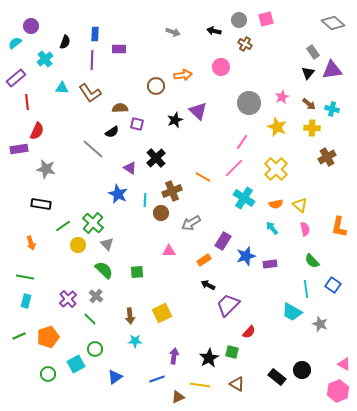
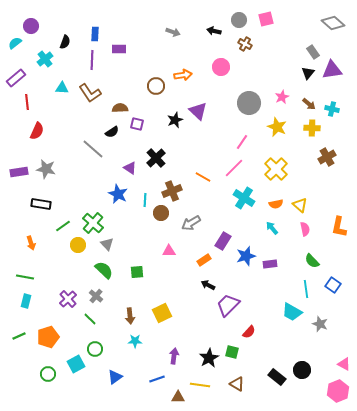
purple rectangle at (19, 149): moved 23 px down
brown triangle at (178, 397): rotated 24 degrees clockwise
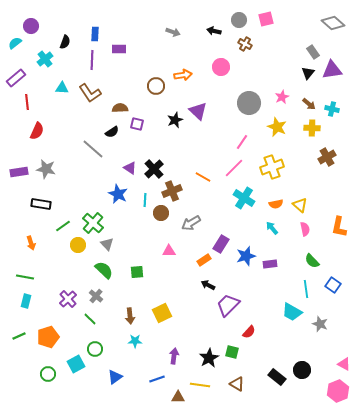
black cross at (156, 158): moved 2 px left, 11 px down
yellow cross at (276, 169): moved 4 px left, 2 px up; rotated 25 degrees clockwise
purple rectangle at (223, 241): moved 2 px left, 3 px down
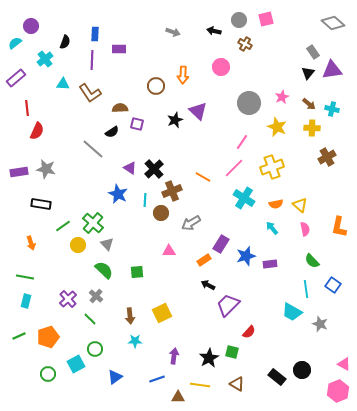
orange arrow at (183, 75): rotated 102 degrees clockwise
cyan triangle at (62, 88): moved 1 px right, 4 px up
red line at (27, 102): moved 6 px down
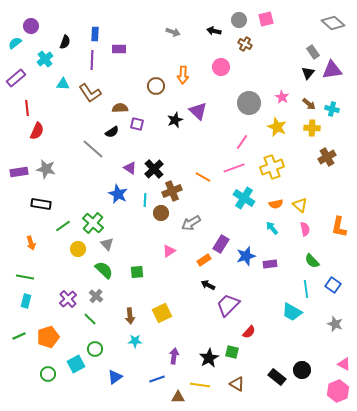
pink star at (282, 97): rotated 16 degrees counterclockwise
pink line at (234, 168): rotated 25 degrees clockwise
yellow circle at (78, 245): moved 4 px down
pink triangle at (169, 251): rotated 32 degrees counterclockwise
gray star at (320, 324): moved 15 px right
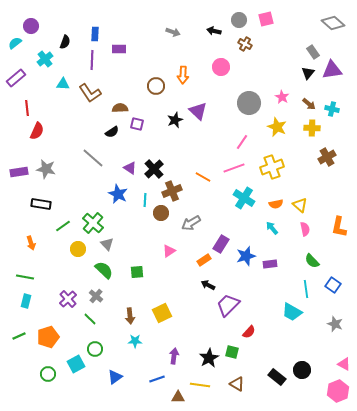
gray line at (93, 149): moved 9 px down
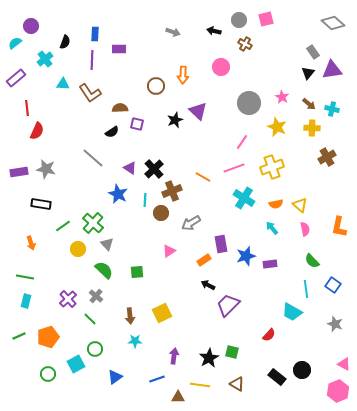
purple rectangle at (221, 244): rotated 42 degrees counterclockwise
red semicircle at (249, 332): moved 20 px right, 3 px down
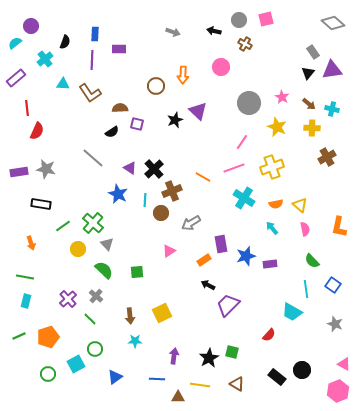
blue line at (157, 379): rotated 21 degrees clockwise
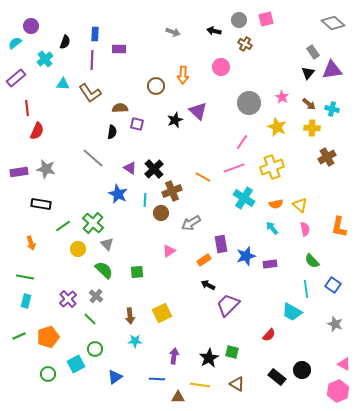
black semicircle at (112, 132): rotated 48 degrees counterclockwise
